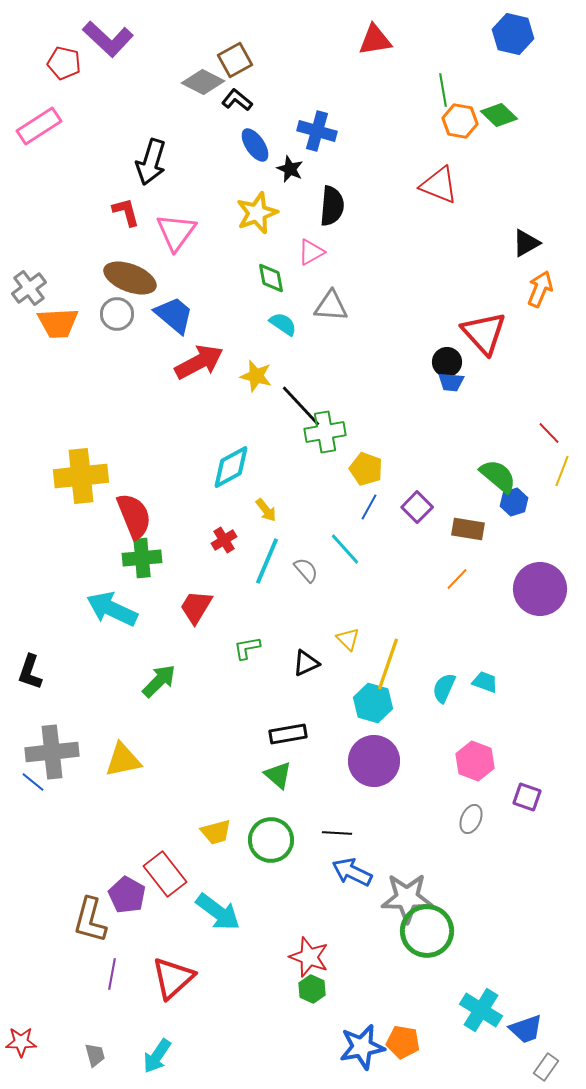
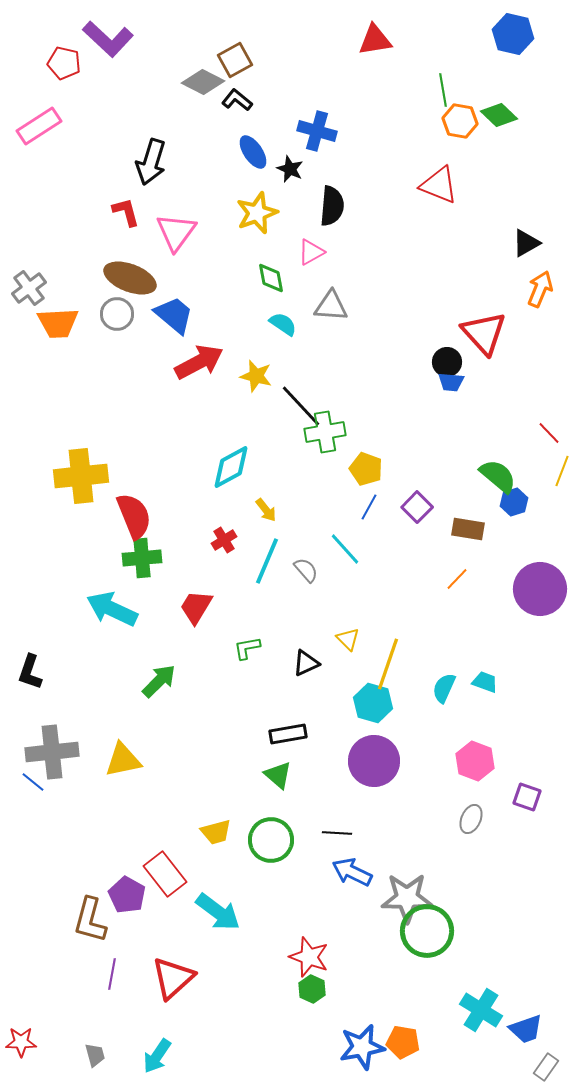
blue ellipse at (255, 145): moved 2 px left, 7 px down
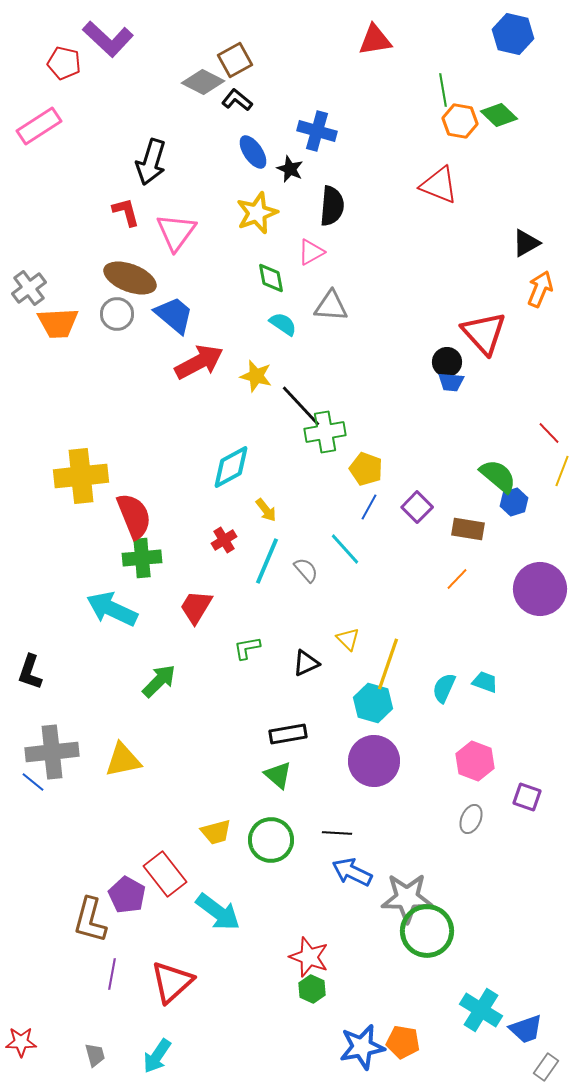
red triangle at (173, 978): moved 1 px left, 4 px down
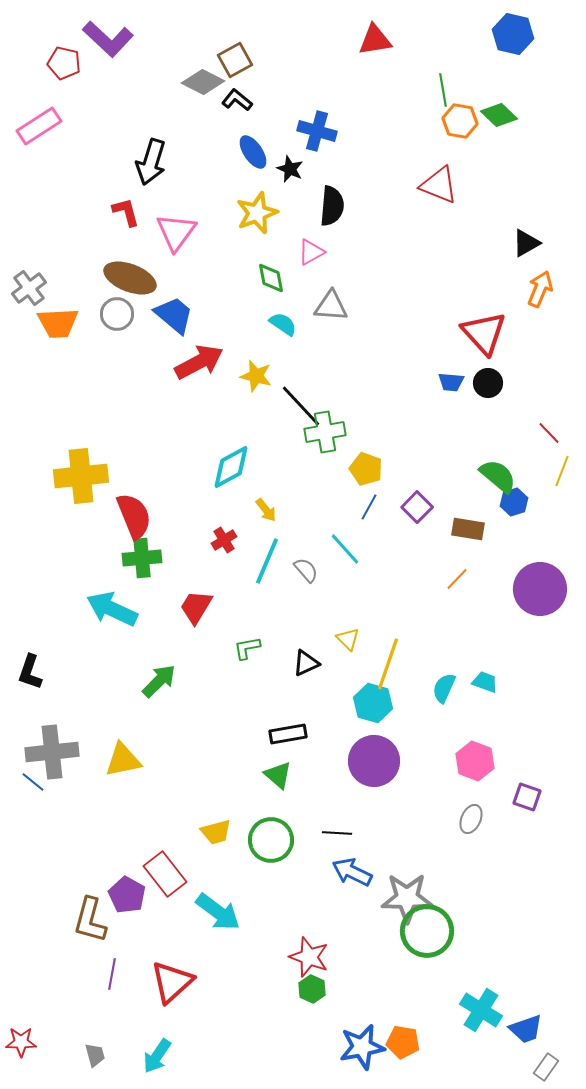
black circle at (447, 362): moved 41 px right, 21 px down
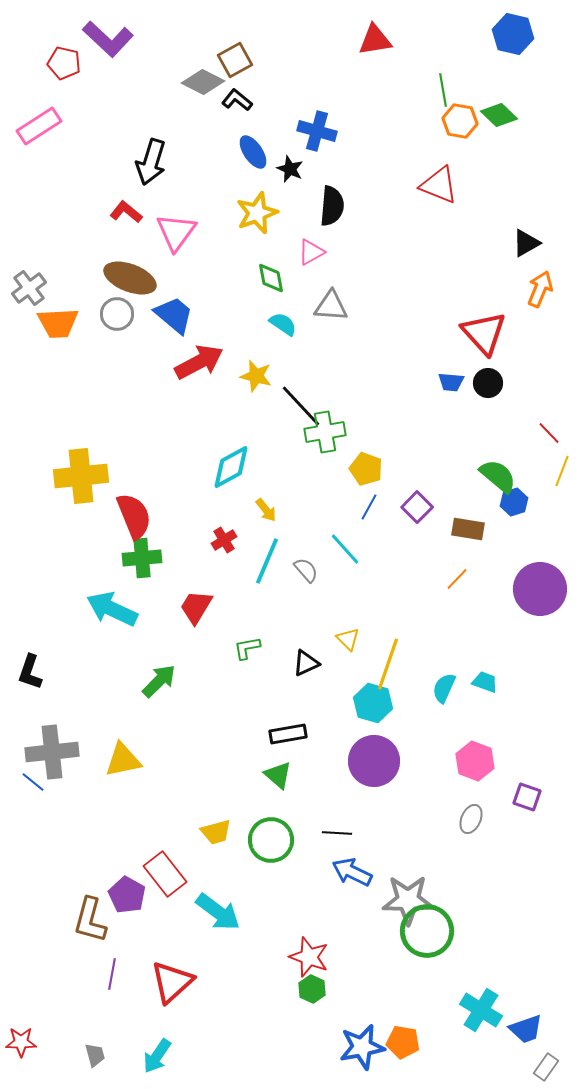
red L-shape at (126, 212): rotated 36 degrees counterclockwise
gray star at (407, 898): moved 1 px right, 2 px down
